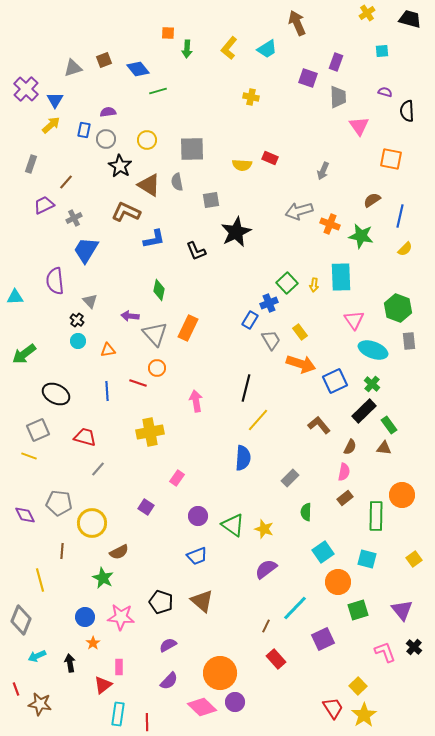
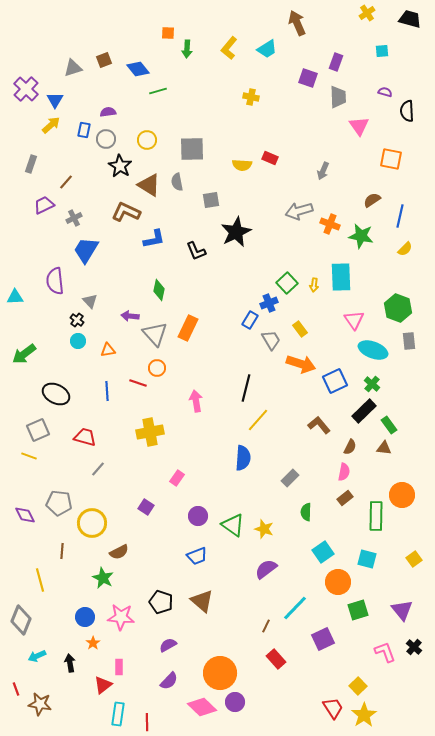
yellow rectangle at (300, 332): moved 3 px up
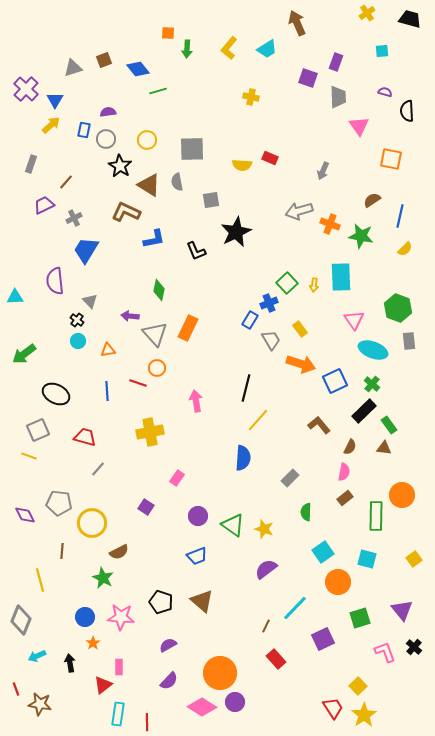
green square at (358, 610): moved 2 px right, 8 px down
pink diamond at (202, 707): rotated 12 degrees counterclockwise
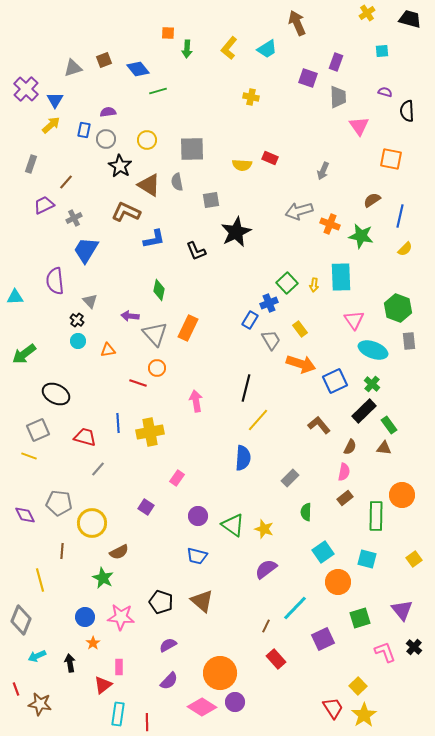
blue line at (107, 391): moved 11 px right, 32 px down
blue trapezoid at (197, 556): rotated 35 degrees clockwise
